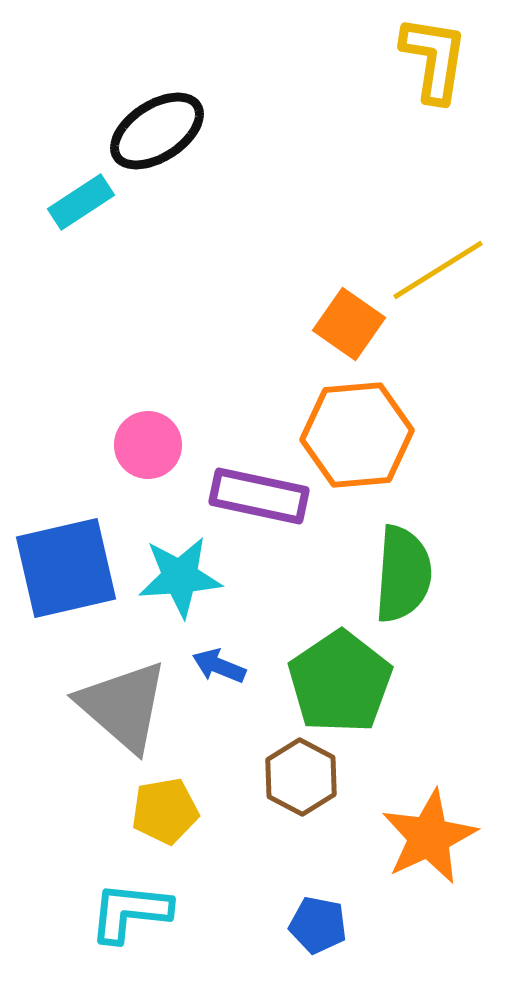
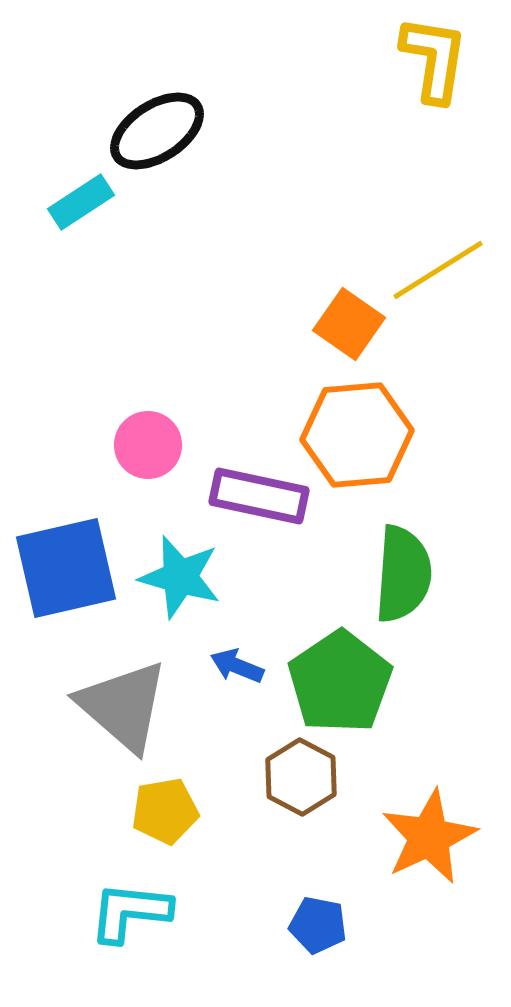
cyan star: rotated 20 degrees clockwise
blue arrow: moved 18 px right
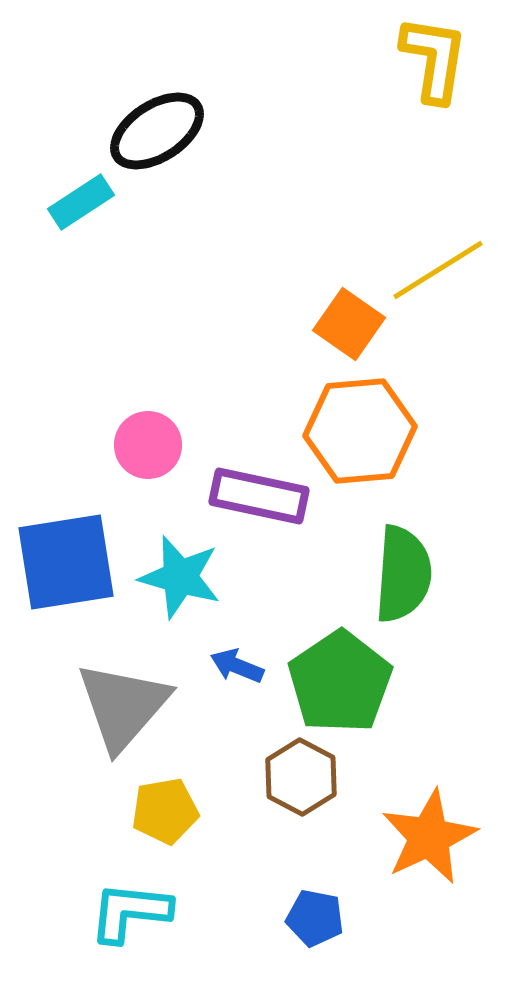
orange hexagon: moved 3 px right, 4 px up
blue square: moved 6 px up; rotated 4 degrees clockwise
gray triangle: rotated 30 degrees clockwise
blue pentagon: moved 3 px left, 7 px up
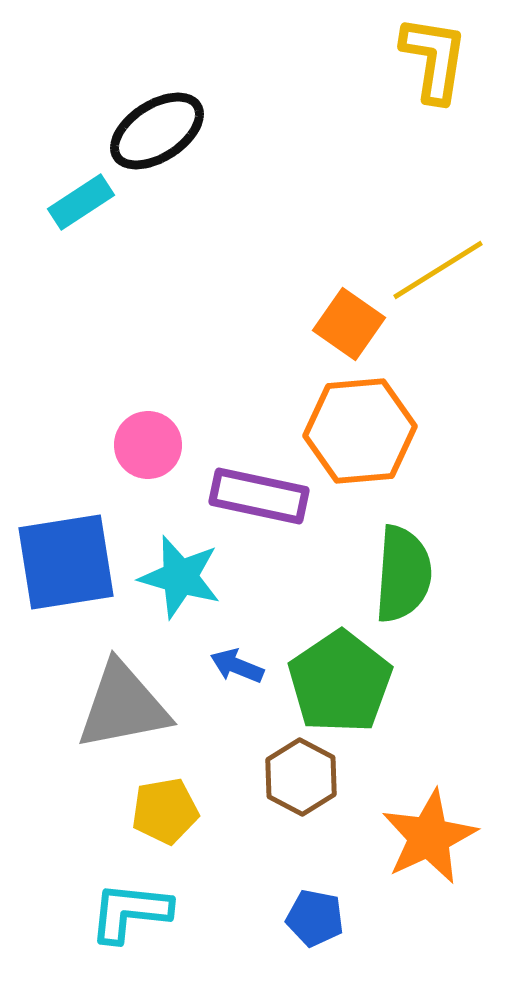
gray triangle: rotated 38 degrees clockwise
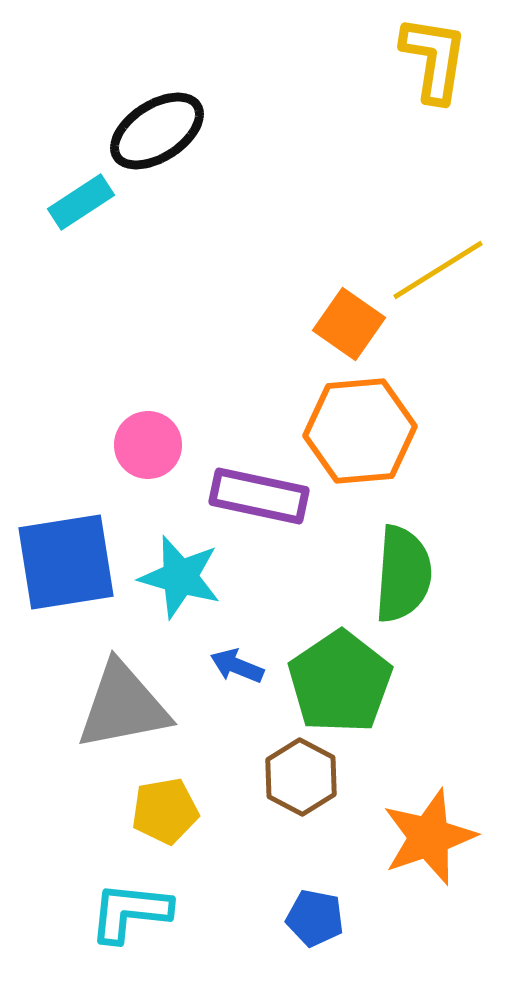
orange star: rotated 6 degrees clockwise
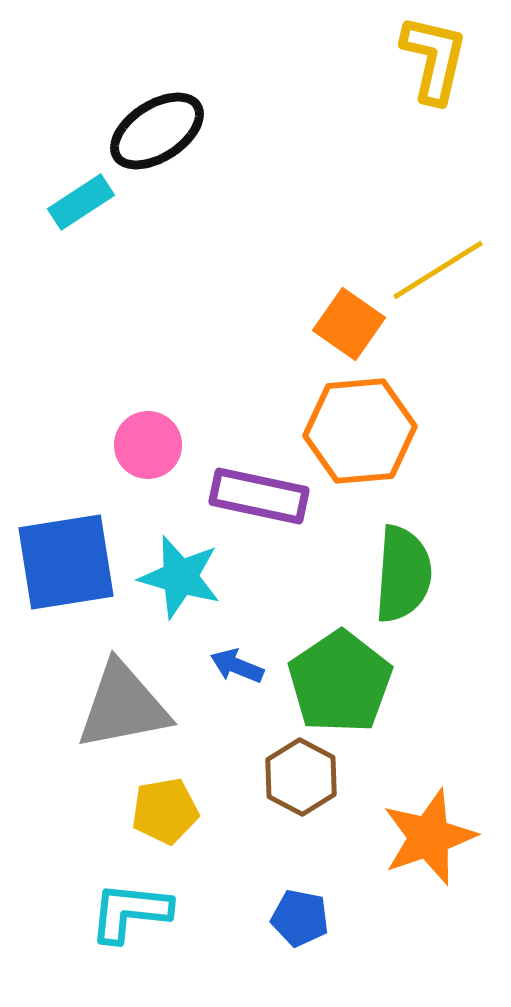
yellow L-shape: rotated 4 degrees clockwise
blue pentagon: moved 15 px left
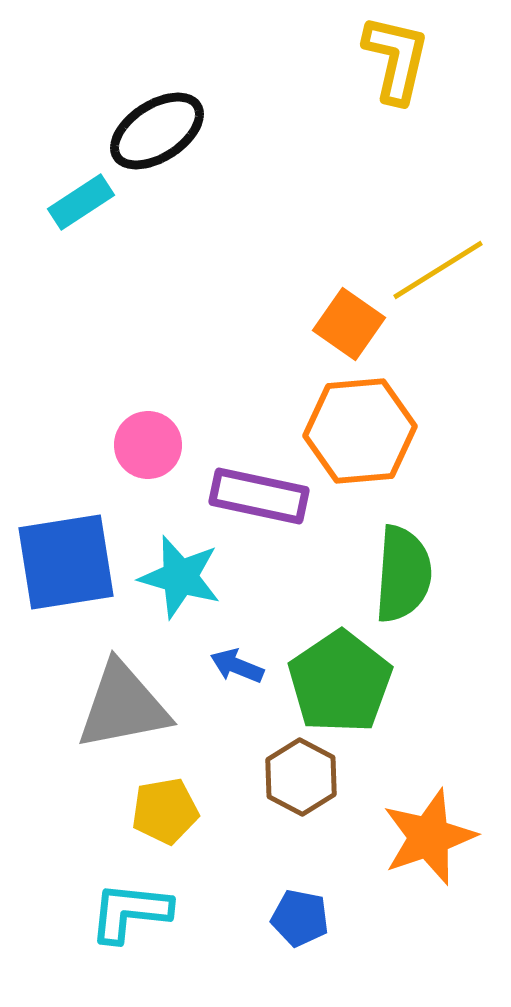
yellow L-shape: moved 38 px left
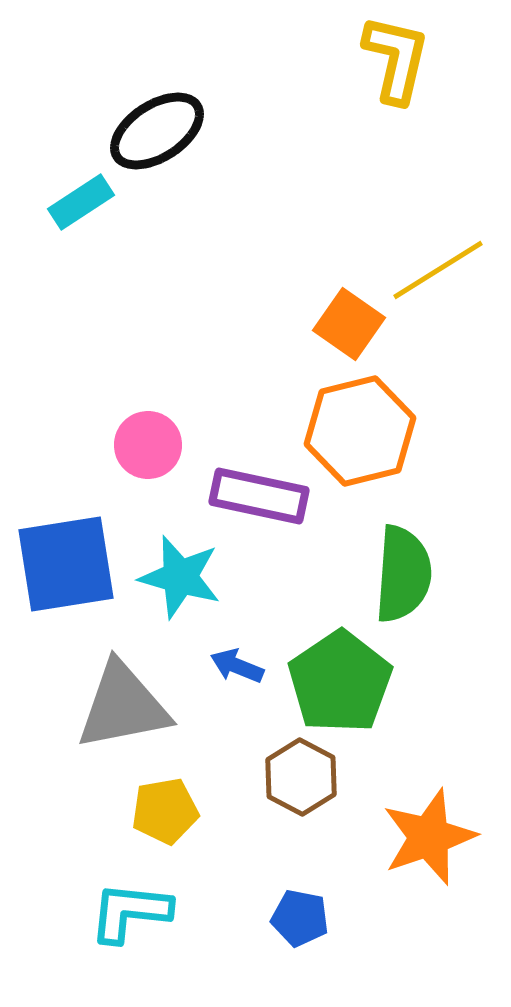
orange hexagon: rotated 9 degrees counterclockwise
blue square: moved 2 px down
